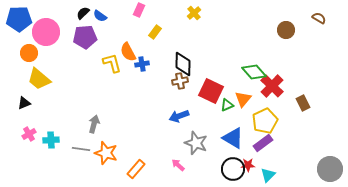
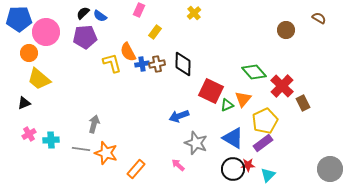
brown cross: moved 23 px left, 17 px up
red cross: moved 10 px right
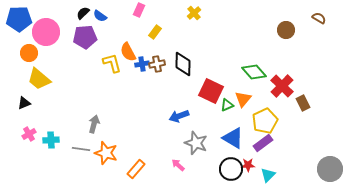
black circle: moved 2 px left
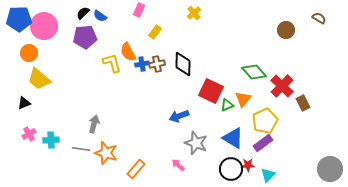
pink circle: moved 2 px left, 6 px up
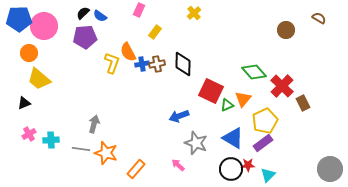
yellow L-shape: rotated 35 degrees clockwise
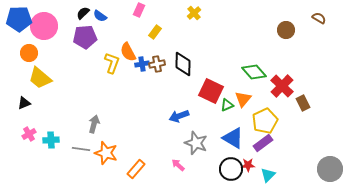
yellow trapezoid: moved 1 px right, 1 px up
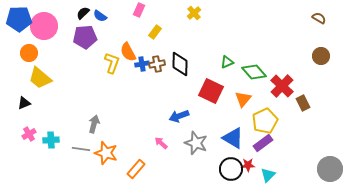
brown circle: moved 35 px right, 26 px down
black diamond: moved 3 px left
green triangle: moved 43 px up
pink arrow: moved 17 px left, 22 px up
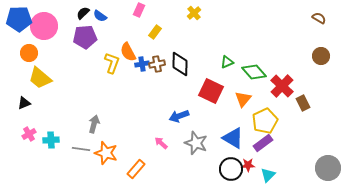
gray circle: moved 2 px left, 1 px up
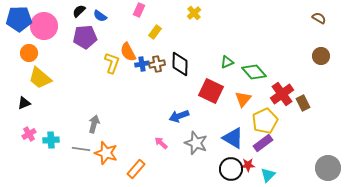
black semicircle: moved 4 px left, 2 px up
red cross: moved 8 px down; rotated 10 degrees clockwise
